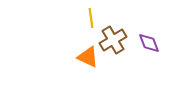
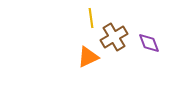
brown cross: moved 1 px right, 3 px up
orange triangle: rotated 50 degrees counterclockwise
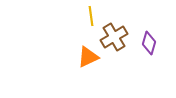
yellow line: moved 2 px up
purple diamond: rotated 35 degrees clockwise
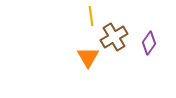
purple diamond: rotated 20 degrees clockwise
orange triangle: rotated 35 degrees counterclockwise
